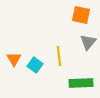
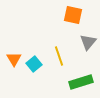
orange square: moved 8 px left
yellow line: rotated 12 degrees counterclockwise
cyan square: moved 1 px left, 1 px up; rotated 14 degrees clockwise
green rectangle: moved 1 px up; rotated 15 degrees counterclockwise
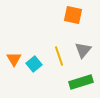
gray triangle: moved 5 px left, 8 px down
